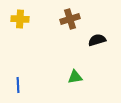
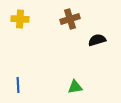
green triangle: moved 10 px down
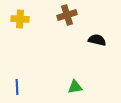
brown cross: moved 3 px left, 4 px up
black semicircle: rotated 30 degrees clockwise
blue line: moved 1 px left, 2 px down
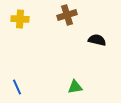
blue line: rotated 21 degrees counterclockwise
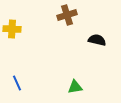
yellow cross: moved 8 px left, 10 px down
blue line: moved 4 px up
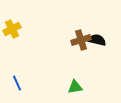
brown cross: moved 14 px right, 25 px down
yellow cross: rotated 30 degrees counterclockwise
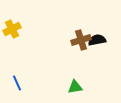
black semicircle: rotated 24 degrees counterclockwise
